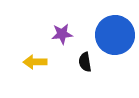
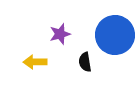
purple star: moved 2 px left; rotated 10 degrees counterclockwise
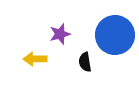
yellow arrow: moved 3 px up
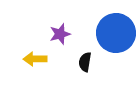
blue circle: moved 1 px right, 2 px up
black semicircle: rotated 18 degrees clockwise
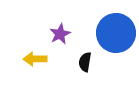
purple star: rotated 10 degrees counterclockwise
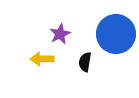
blue circle: moved 1 px down
yellow arrow: moved 7 px right
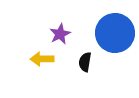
blue circle: moved 1 px left, 1 px up
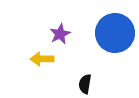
black semicircle: moved 22 px down
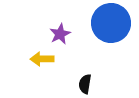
blue circle: moved 4 px left, 10 px up
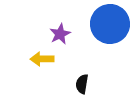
blue circle: moved 1 px left, 1 px down
black semicircle: moved 3 px left
